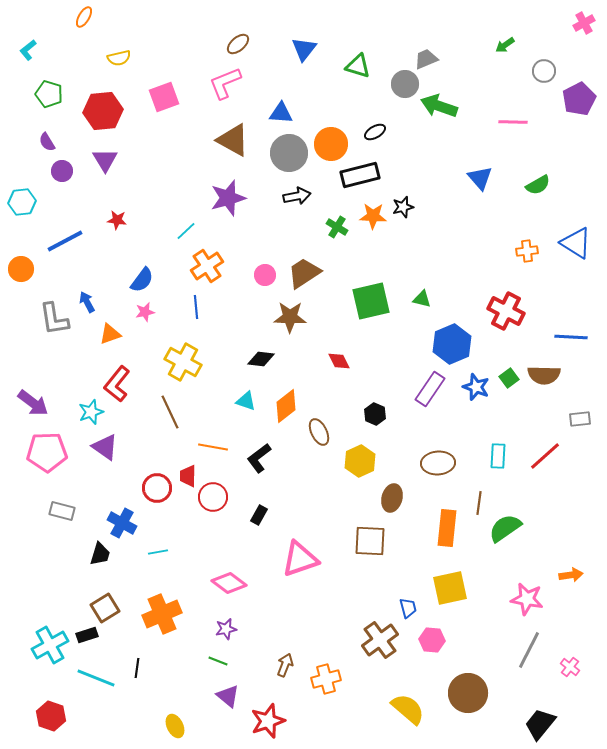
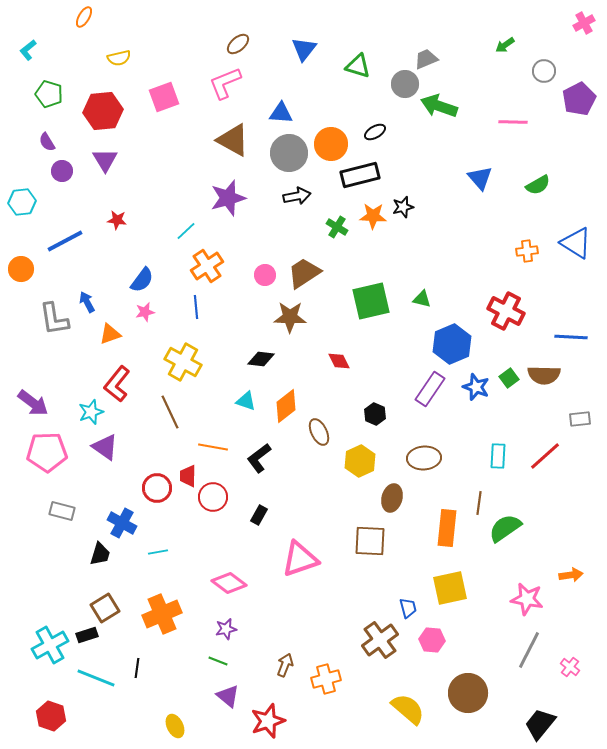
brown ellipse at (438, 463): moved 14 px left, 5 px up
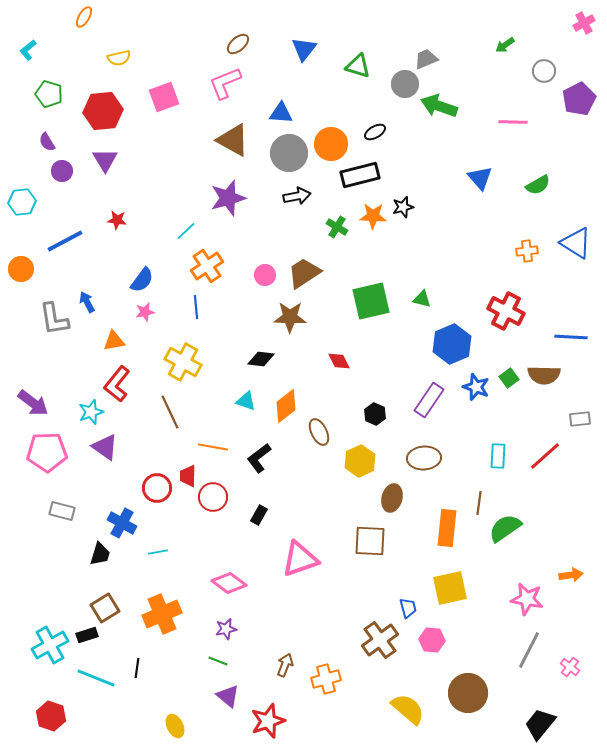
orange triangle at (110, 334): moved 4 px right, 7 px down; rotated 10 degrees clockwise
purple rectangle at (430, 389): moved 1 px left, 11 px down
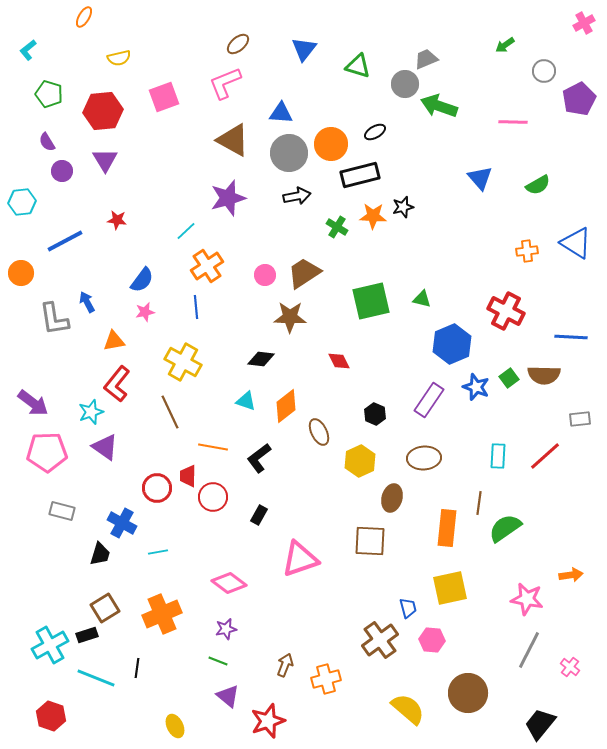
orange circle at (21, 269): moved 4 px down
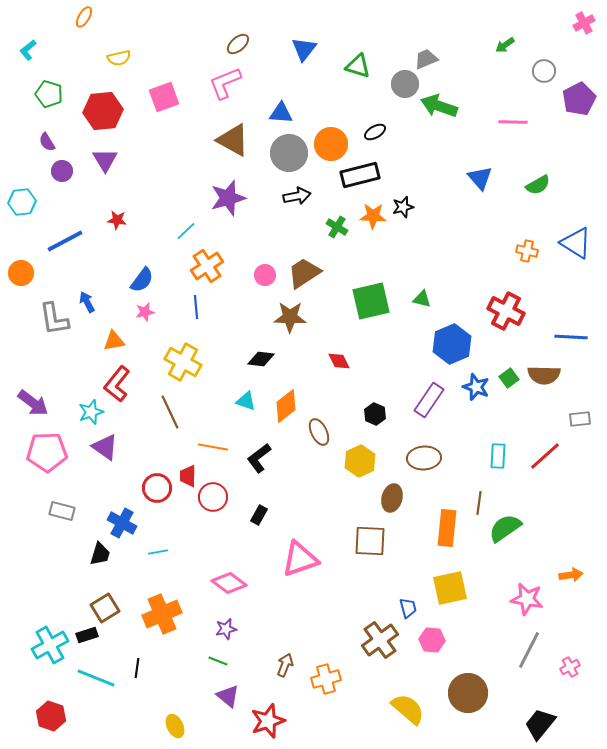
orange cross at (527, 251): rotated 20 degrees clockwise
pink cross at (570, 667): rotated 24 degrees clockwise
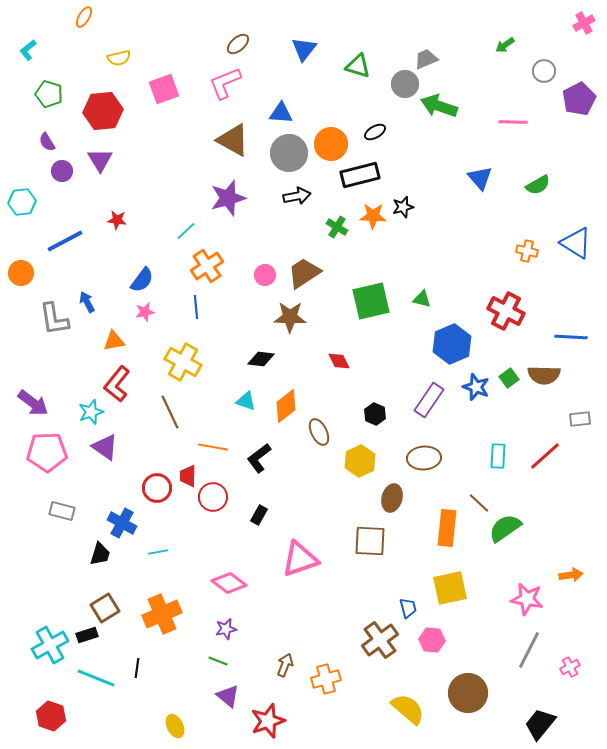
pink square at (164, 97): moved 8 px up
purple triangle at (105, 160): moved 5 px left
brown line at (479, 503): rotated 55 degrees counterclockwise
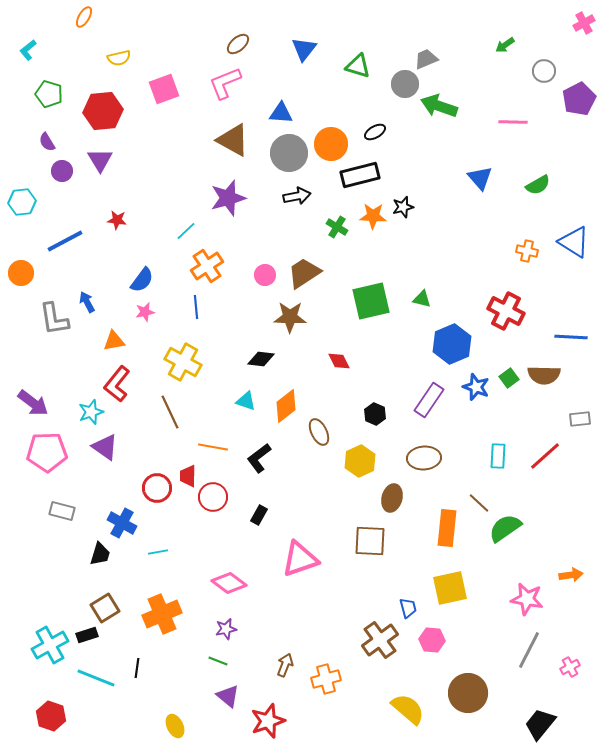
blue triangle at (576, 243): moved 2 px left, 1 px up
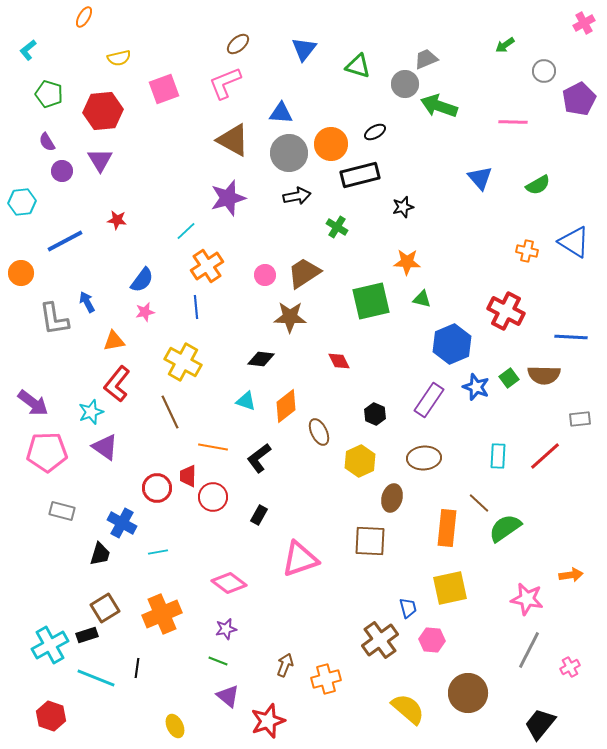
orange star at (373, 216): moved 34 px right, 46 px down
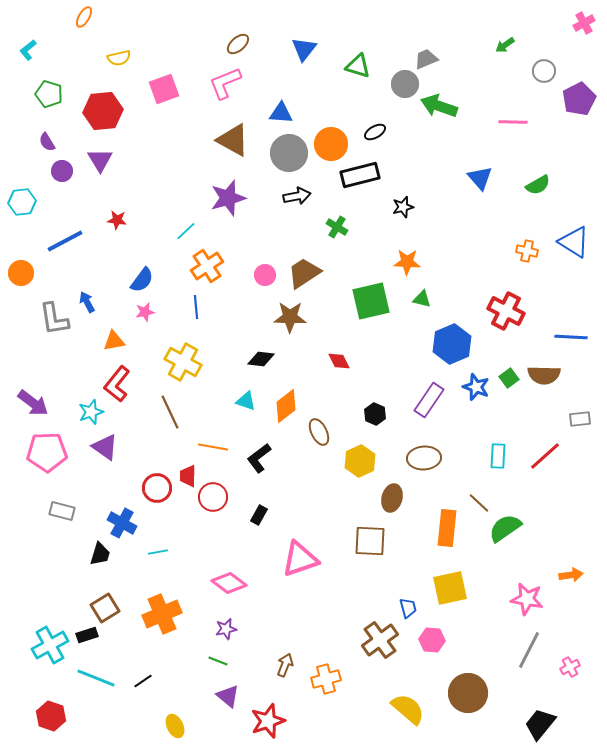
black line at (137, 668): moved 6 px right, 13 px down; rotated 48 degrees clockwise
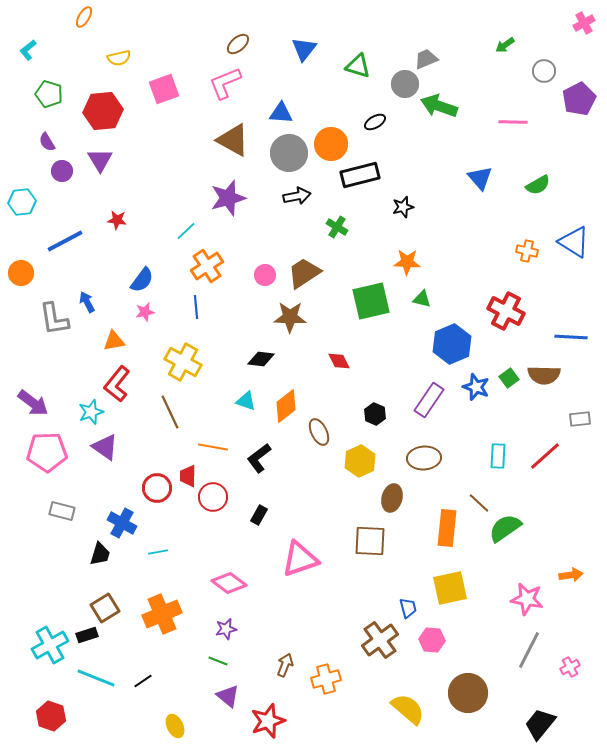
black ellipse at (375, 132): moved 10 px up
